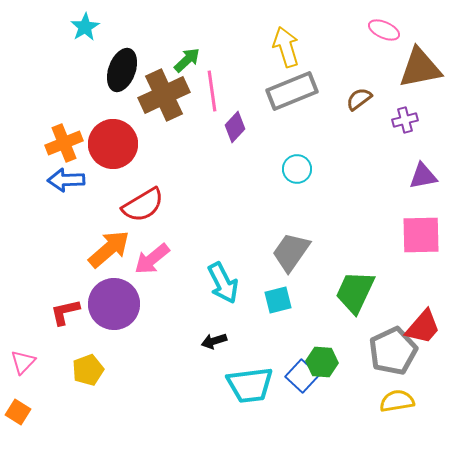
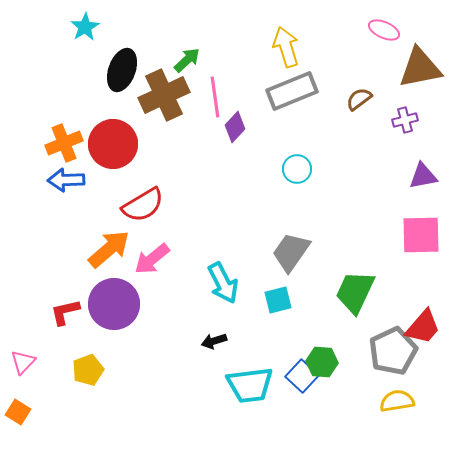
pink line: moved 3 px right, 6 px down
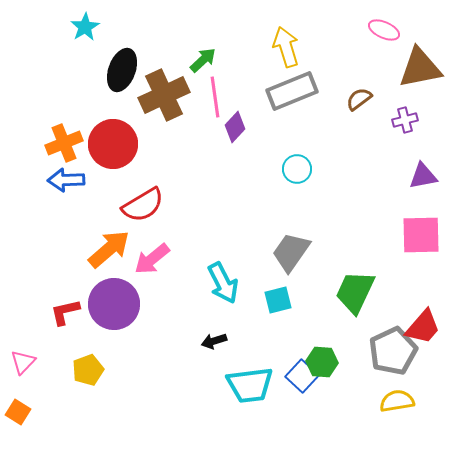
green arrow: moved 16 px right
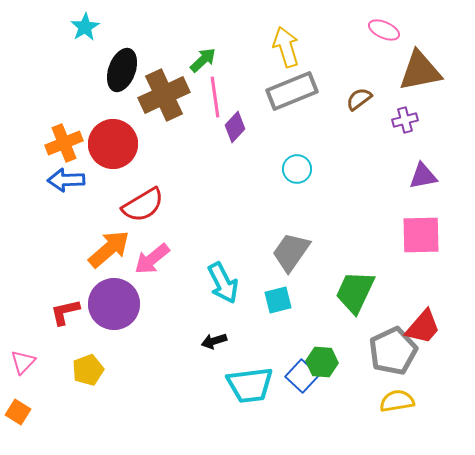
brown triangle: moved 3 px down
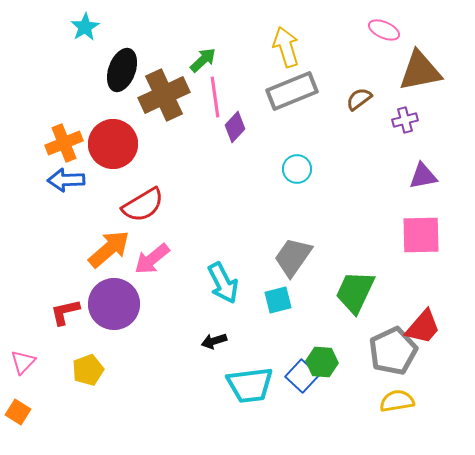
gray trapezoid: moved 2 px right, 5 px down
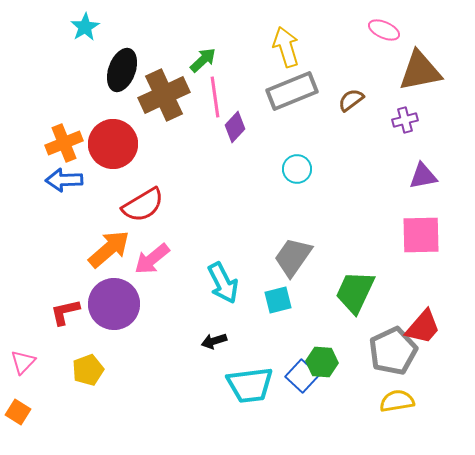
brown semicircle: moved 8 px left, 1 px down
blue arrow: moved 2 px left
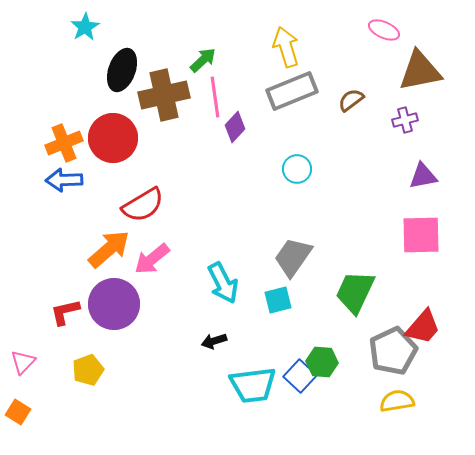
brown cross: rotated 12 degrees clockwise
red circle: moved 6 px up
blue square: moved 2 px left
cyan trapezoid: moved 3 px right
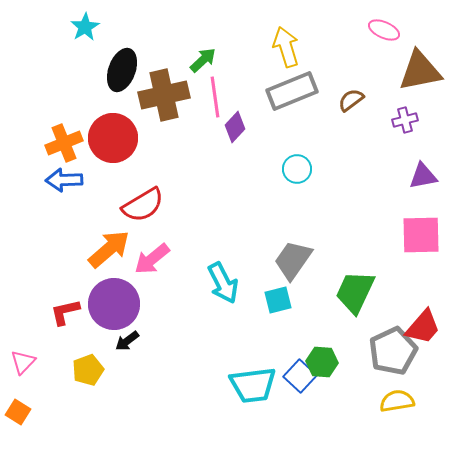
gray trapezoid: moved 3 px down
black arrow: moved 87 px left; rotated 20 degrees counterclockwise
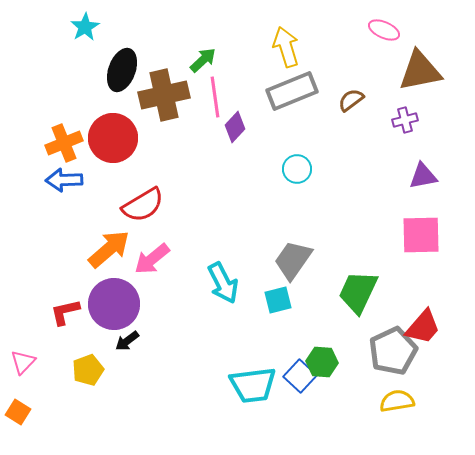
green trapezoid: moved 3 px right
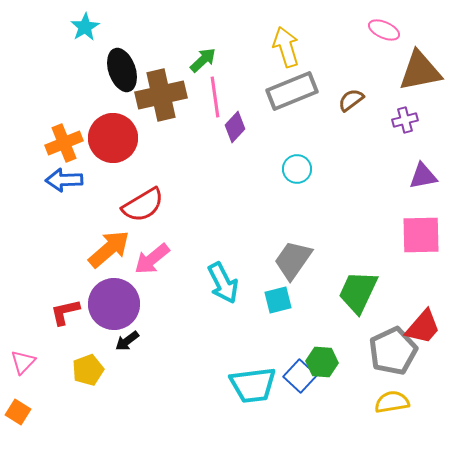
black ellipse: rotated 39 degrees counterclockwise
brown cross: moved 3 px left
yellow semicircle: moved 5 px left, 1 px down
